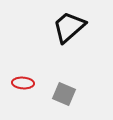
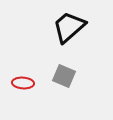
gray square: moved 18 px up
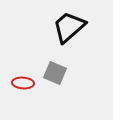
gray square: moved 9 px left, 3 px up
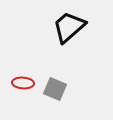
gray square: moved 16 px down
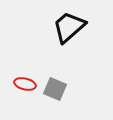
red ellipse: moved 2 px right, 1 px down; rotated 10 degrees clockwise
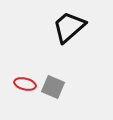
gray square: moved 2 px left, 2 px up
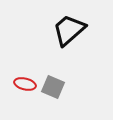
black trapezoid: moved 3 px down
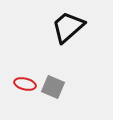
black trapezoid: moved 1 px left, 3 px up
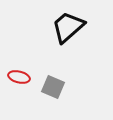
red ellipse: moved 6 px left, 7 px up
